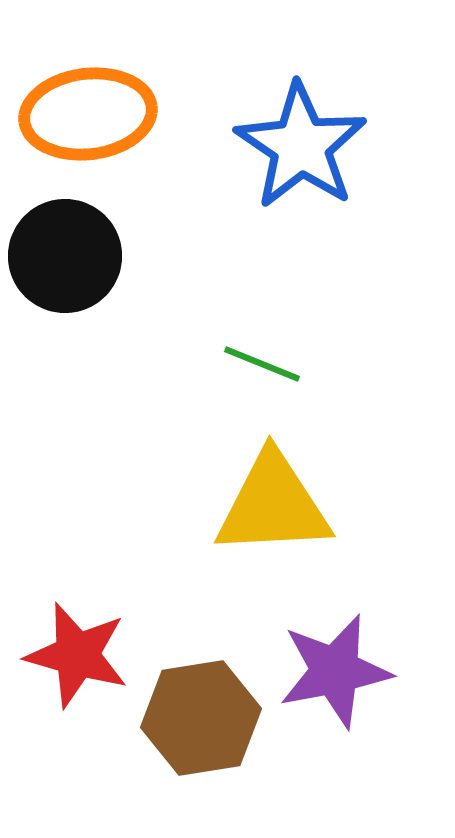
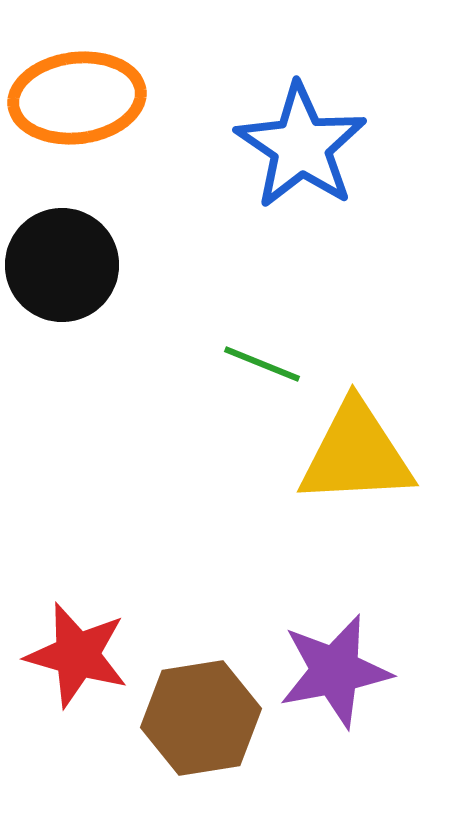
orange ellipse: moved 11 px left, 16 px up
black circle: moved 3 px left, 9 px down
yellow triangle: moved 83 px right, 51 px up
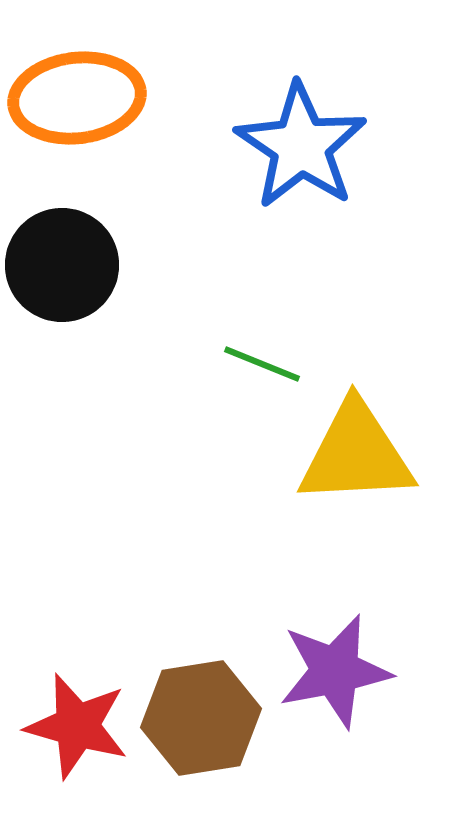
red star: moved 71 px down
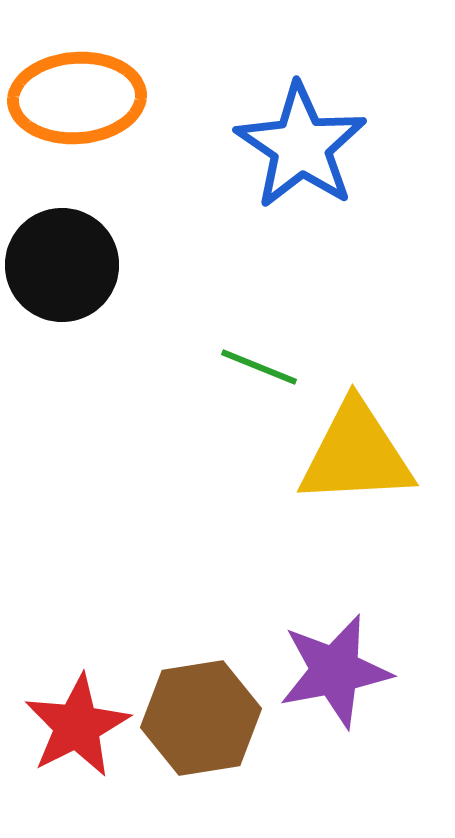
orange ellipse: rotated 3 degrees clockwise
green line: moved 3 px left, 3 px down
red star: rotated 29 degrees clockwise
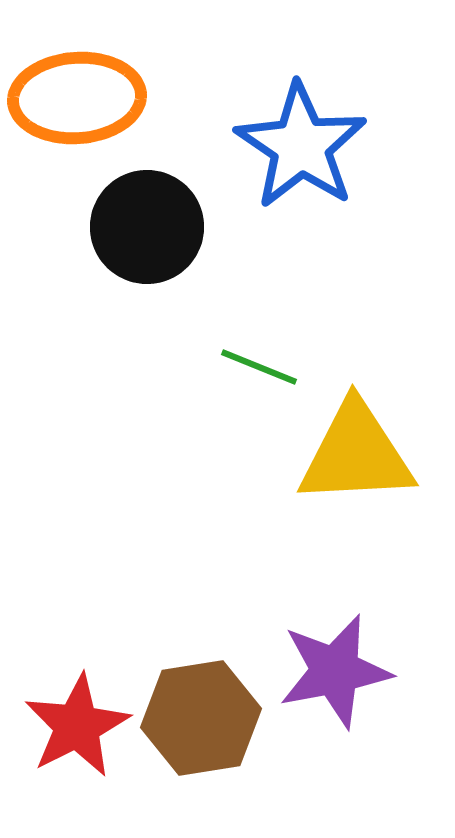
black circle: moved 85 px right, 38 px up
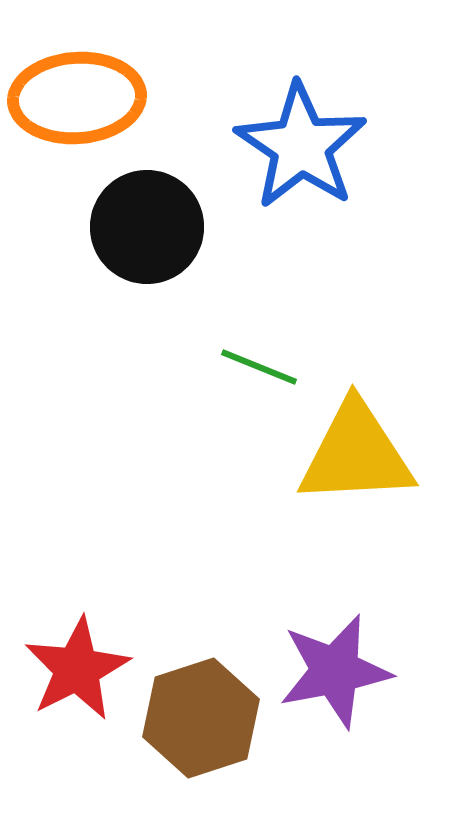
brown hexagon: rotated 9 degrees counterclockwise
red star: moved 57 px up
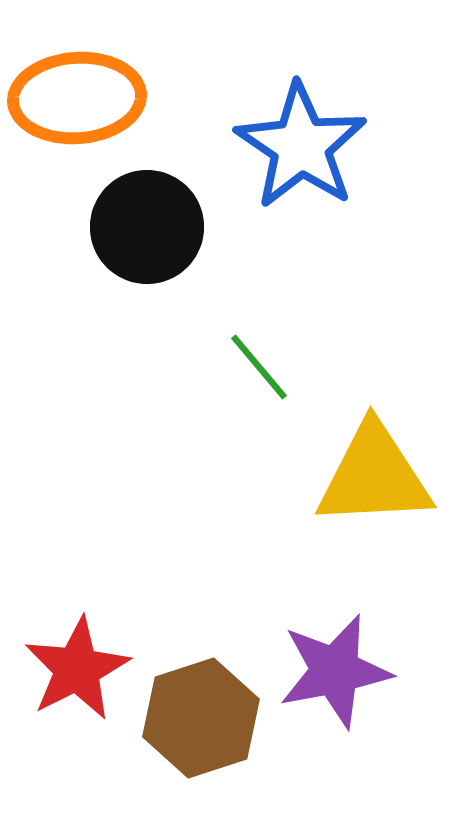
green line: rotated 28 degrees clockwise
yellow triangle: moved 18 px right, 22 px down
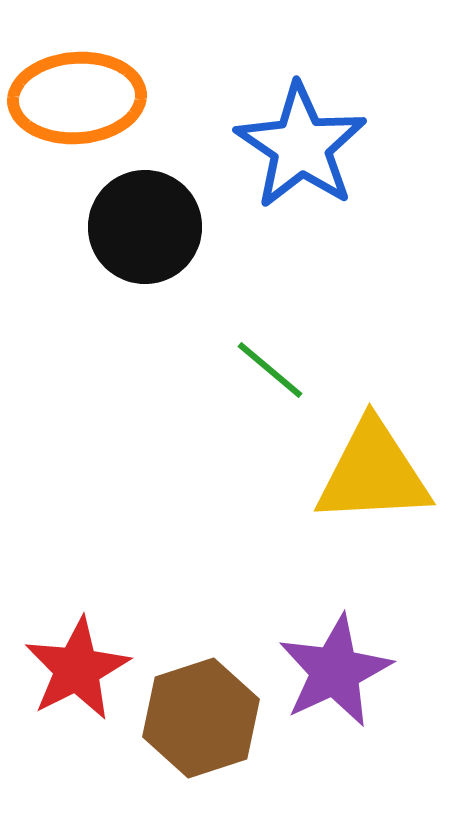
black circle: moved 2 px left
green line: moved 11 px right, 3 px down; rotated 10 degrees counterclockwise
yellow triangle: moved 1 px left, 3 px up
purple star: rotated 14 degrees counterclockwise
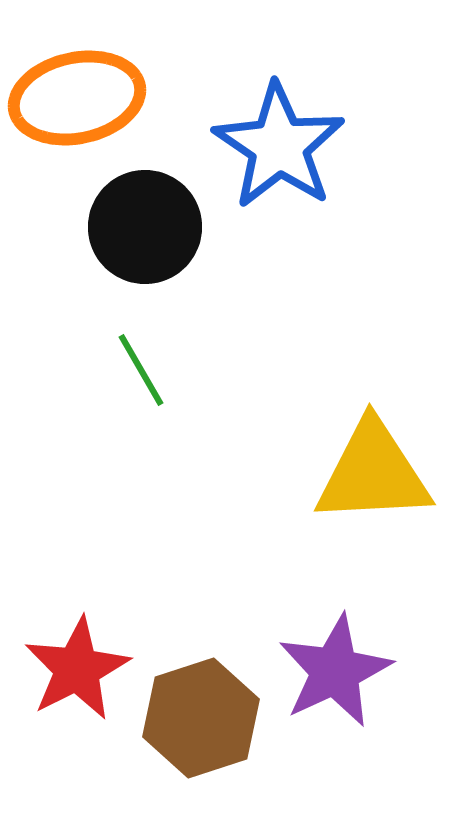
orange ellipse: rotated 8 degrees counterclockwise
blue star: moved 22 px left
green line: moved 129 px left; rotated 20 degrees clockwise
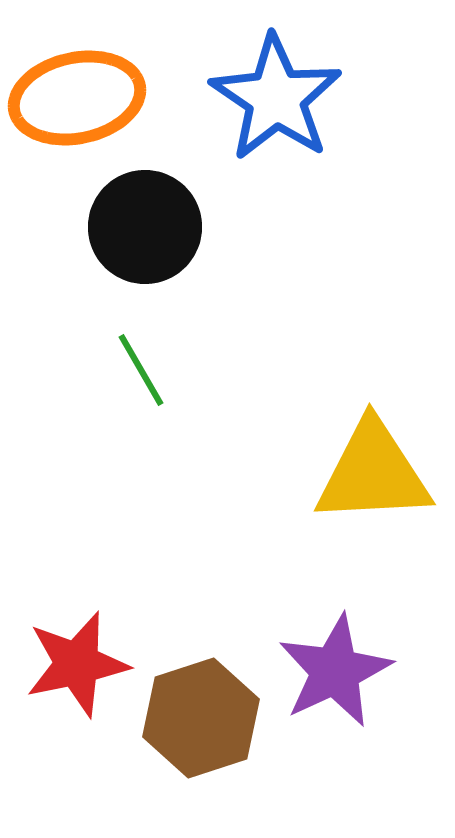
blue star: moved 3 px left, 48 px up
red star: moved 5 px up; rotated 15 degrees clockwise
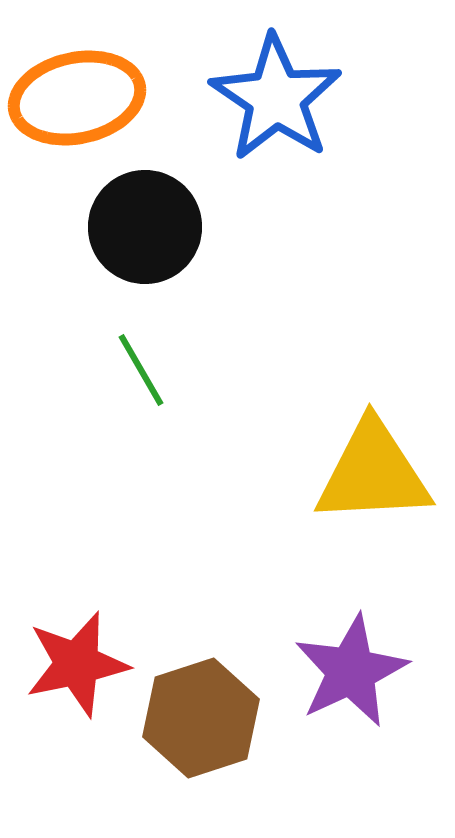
purple star: moved 16 px right
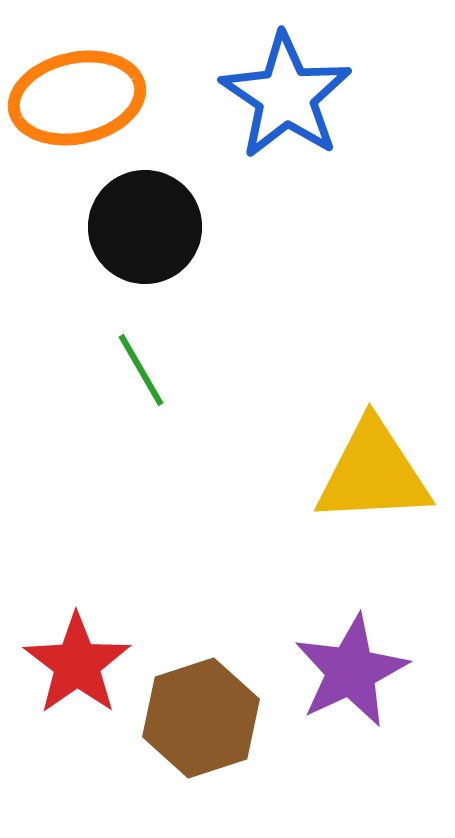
blue star: moved 10 px right, 2 px up
red star: rotated 23 degrees counterclockwise
